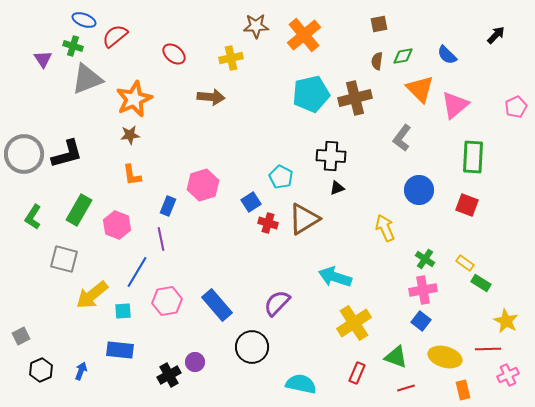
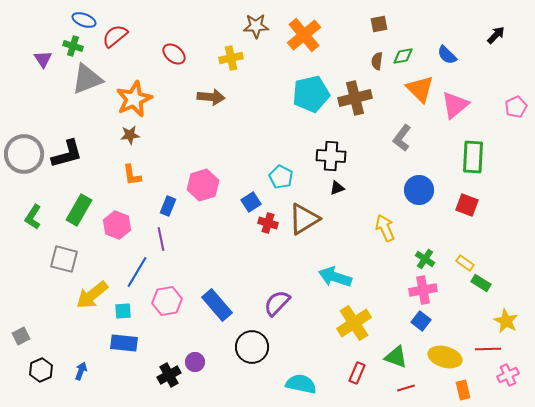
blue rectangle at (120, 350): moved 4 px right, 7 px up
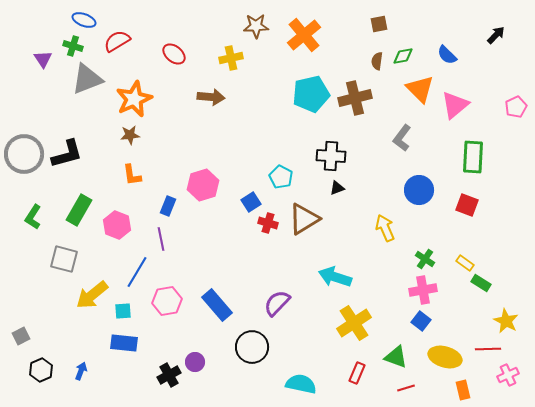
red semicircle at (115, 36): moved 2 px right, 5 px down; rotated 8 degrees clockwise
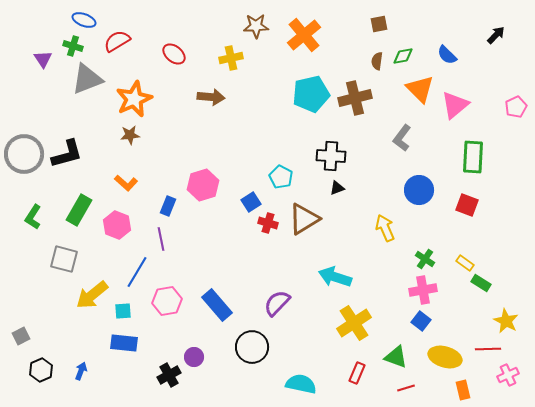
orange L-shape at (132, 175): moved 6 px left, 8 px down; rotated 40 degrees counterclockwise
purple circle at (195, 362): moved 1 px left, 5 px up
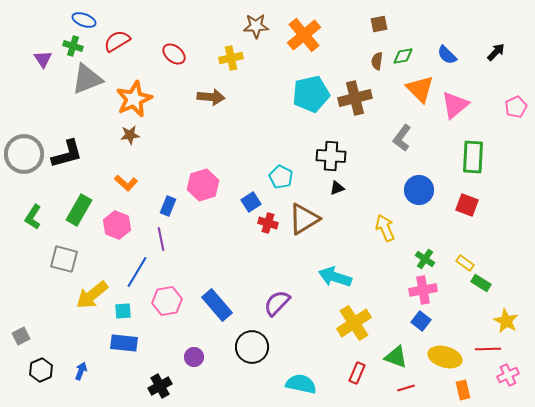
black arrow at (496, 35): moved 17 px down
black cross at (169, 375): moved 9 px left, 11 px down
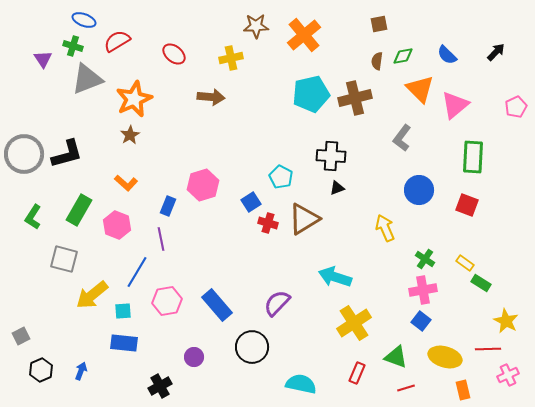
brown star at (130, 135): rotated 24 degrees counterclockwise
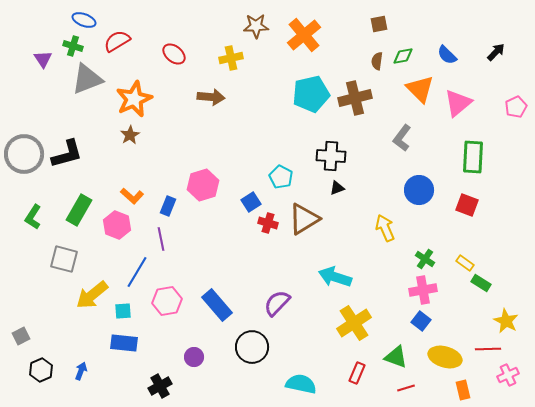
pink triangle at (455, 105): moved 3 px right, 2 px up
orange L-shape at (126, 183): moved 6 px right, 13 px down
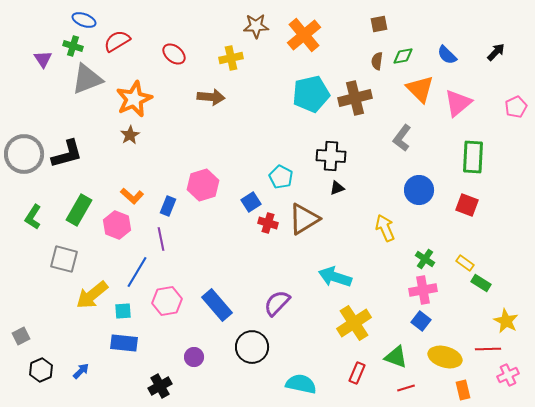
blue arrow at (81, 371): rotated 24 degrees clockwise
